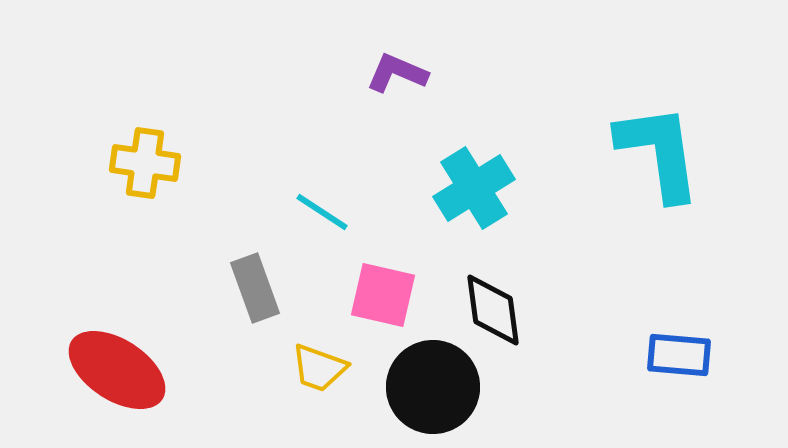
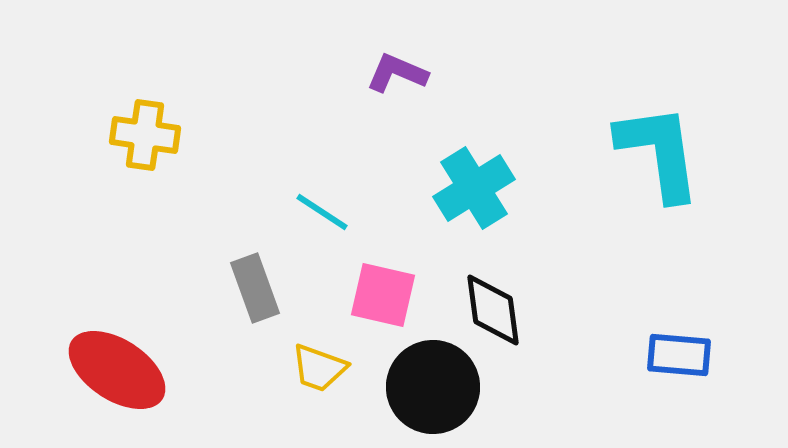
yellow cross: moved 28 px up
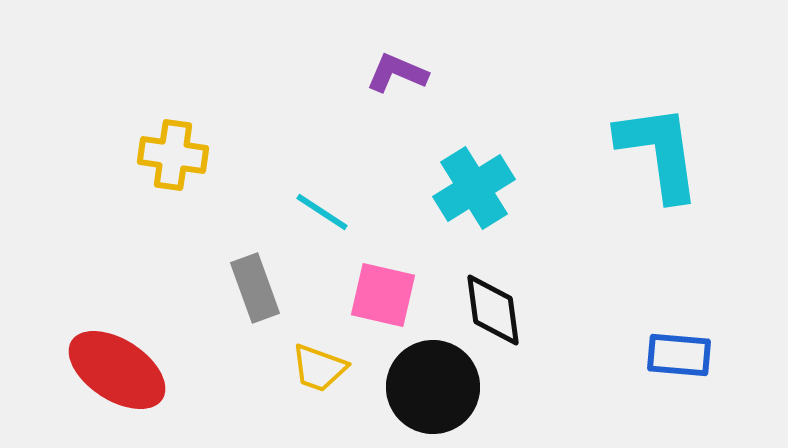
yellow cross: moved 28 px right, 20 px down
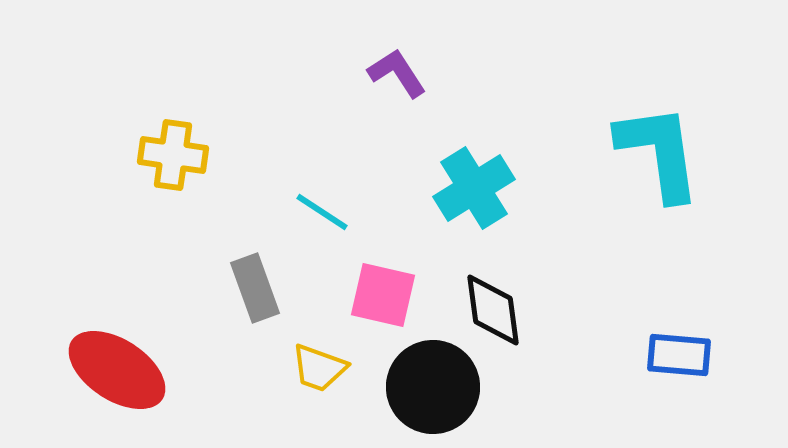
purple L-shape: rotated 34 degrees clockwise
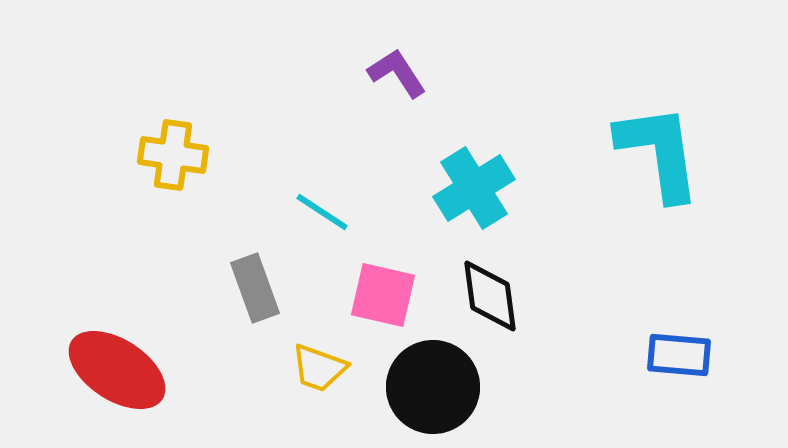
black diamond: moved 3 px left, 14 px up
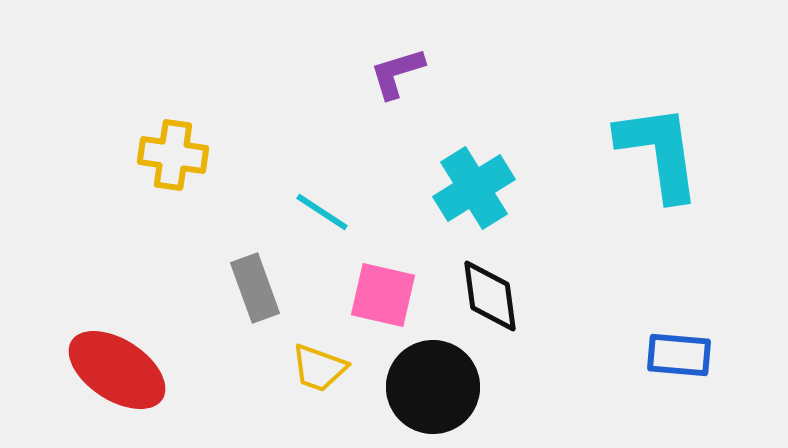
purple L-shape: rotated 74 degrees counterclockwise
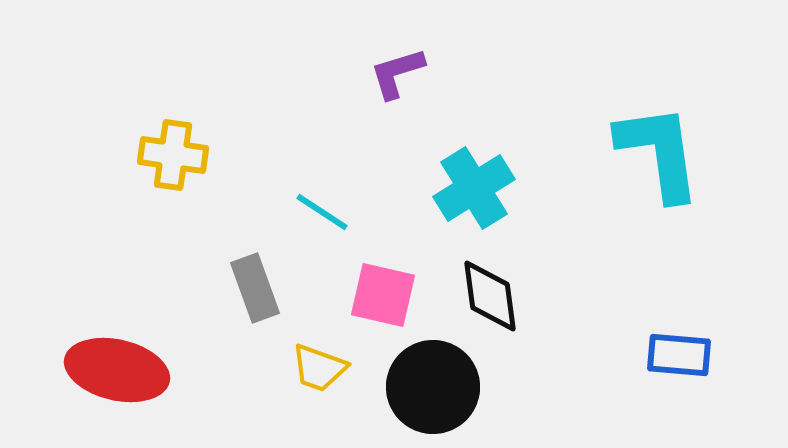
red ellipse: rotated 20 degrees counterclockwise
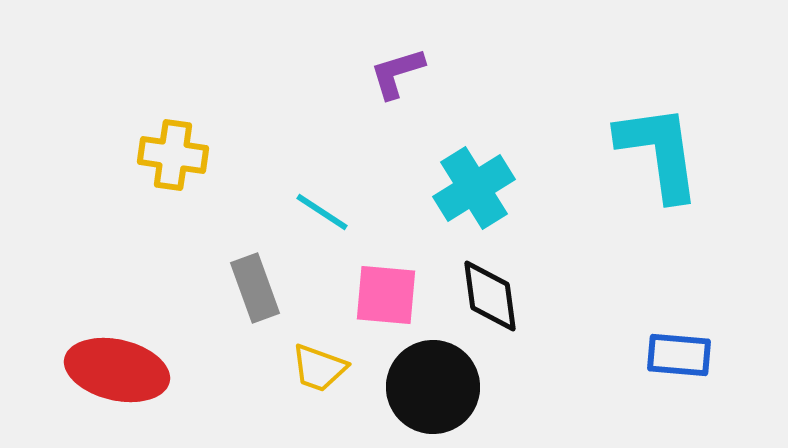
pink square: moved 3 px right; rotated 8 degrees counterclockwise
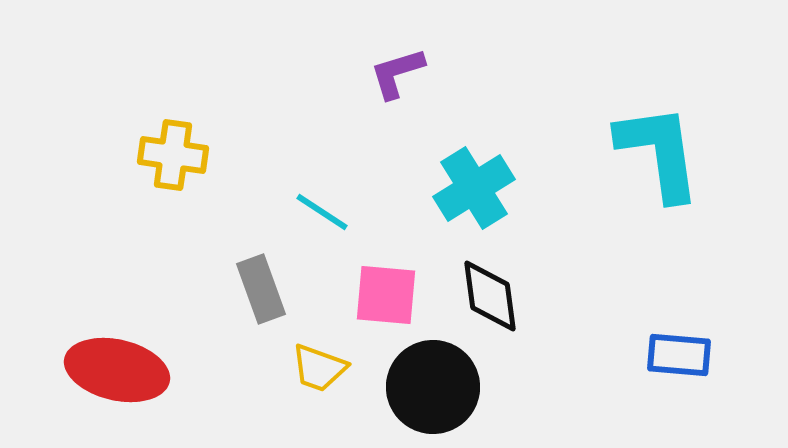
gray rectangle: moved 6 px right, 1 px down
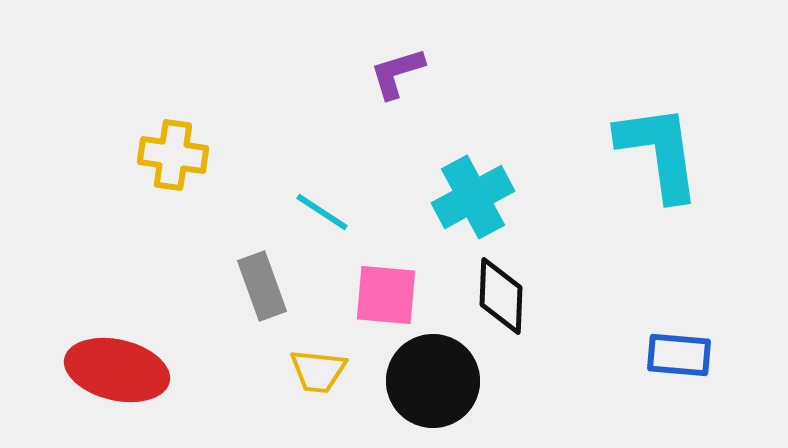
cyan cross: moved 1 px left, 9 px down; rotated 4 degrees clockwise
gray rectangle: moved 1 px right, 3 px up
black diamond: moved 11 px right; rotated 10 degrees clockwise
yellow trapezoid: moved 1 px left, 3 px down; rotated 14 degrees counterclockwise
black circle: moved 6 px up
